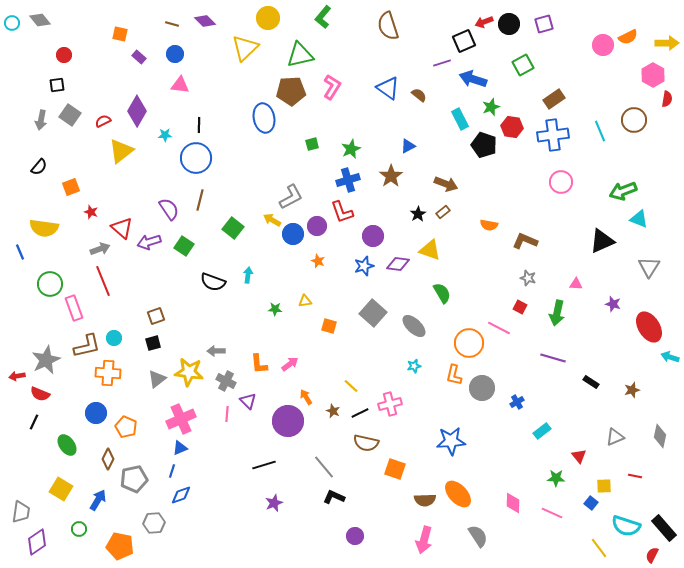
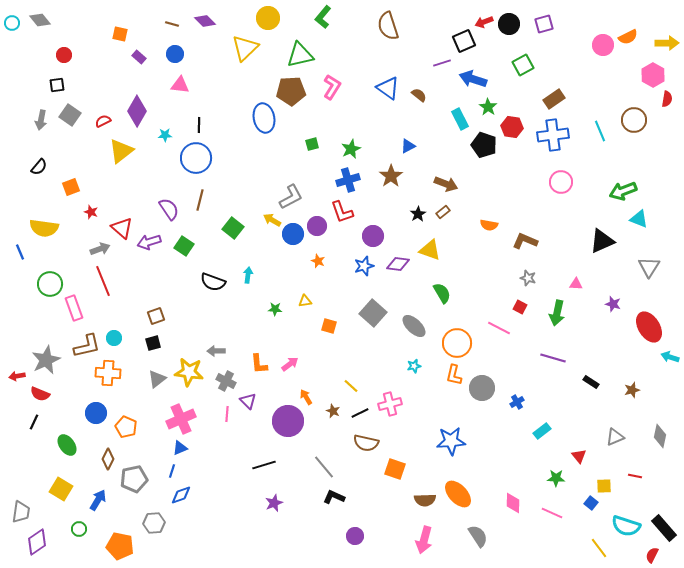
green star at (491, 107): moved 3 px left; rotated 18 degrees counterclockwise
orange circle at (469, 343): moved 12 px left
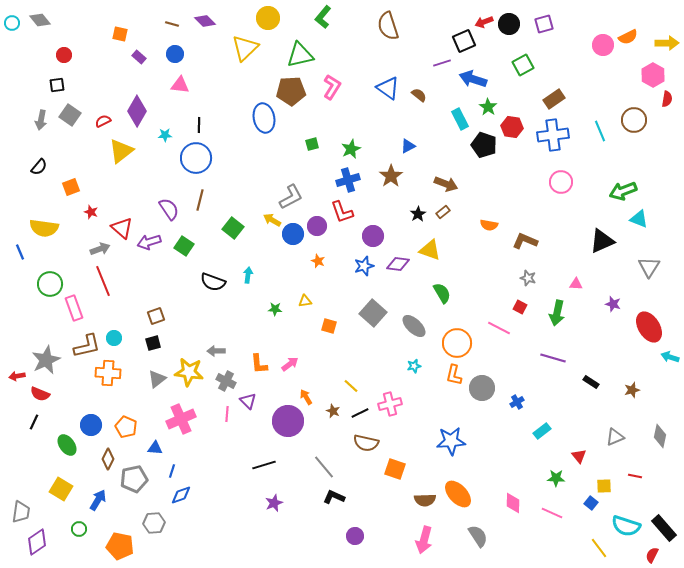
blue circle at (96, 413): moved 5 px left, 12 px down
blue triangle at (180, 448): moved 25 px left; rotated 28 degrees clockwise
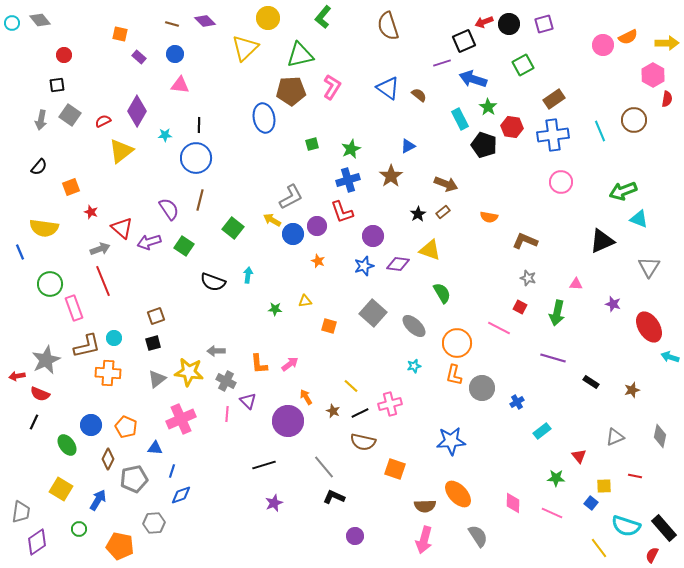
orange semicircle at (489, 225): moved 8 px up
brown semicircle at (366, 443): moved 3 px left, 1 px up
brown semicircle at (425, 500): moved 6 px down
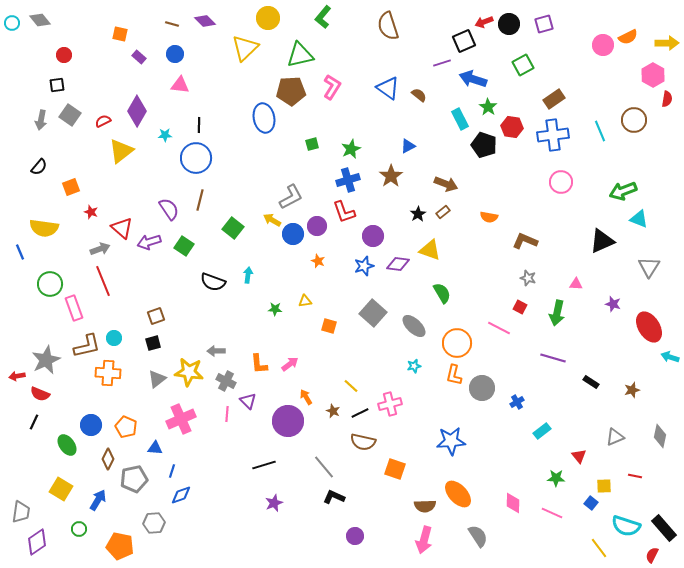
red L-shape at (342, 212): moved 2 px right
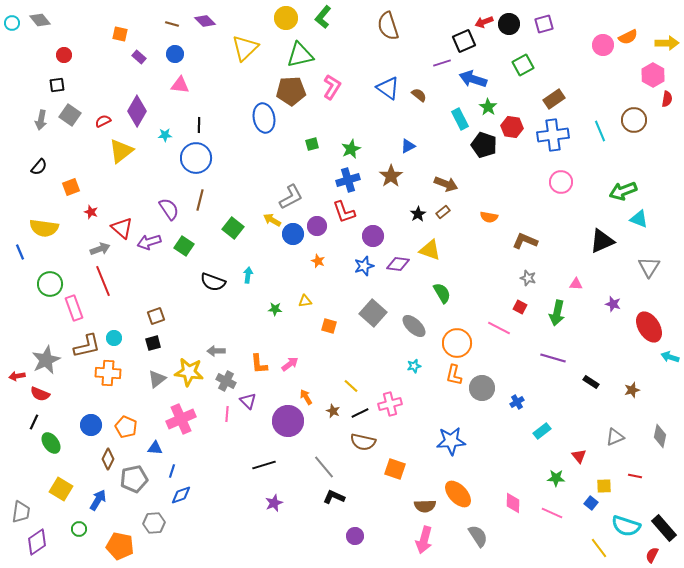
yellow circle at (268, 18): moved 18 px right
green ellipse at (67, 445): moved 16 px left, 2 px up
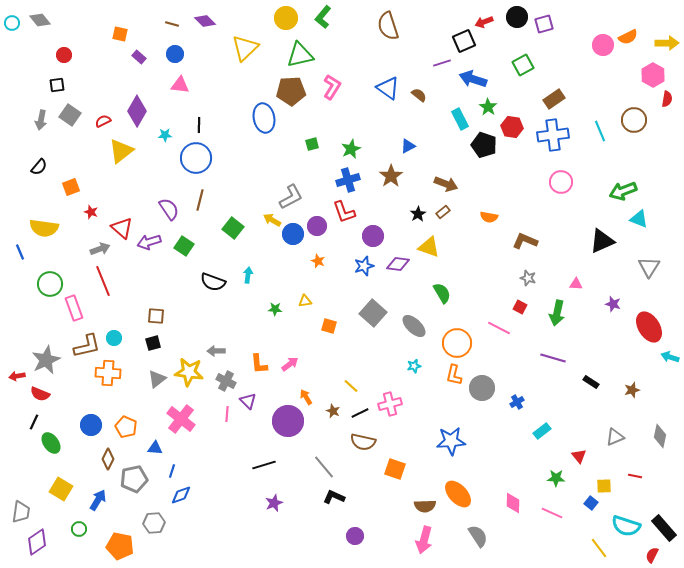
black circle at (509, 24): moved 8 px right, 7 px up
yellow triangle at (430, 250): moved 1 px left, 3 px up
brown square at (156, 316): rotated 24 degrees clockwise
pink cross at (181, 419): rotated 28 degrees counterclockwise
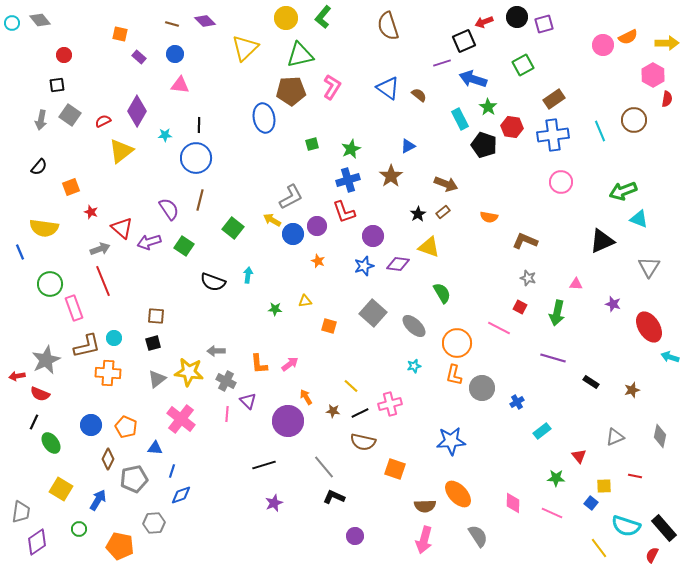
brown star at (333, 411): rotated 16 degrees counterclockwise
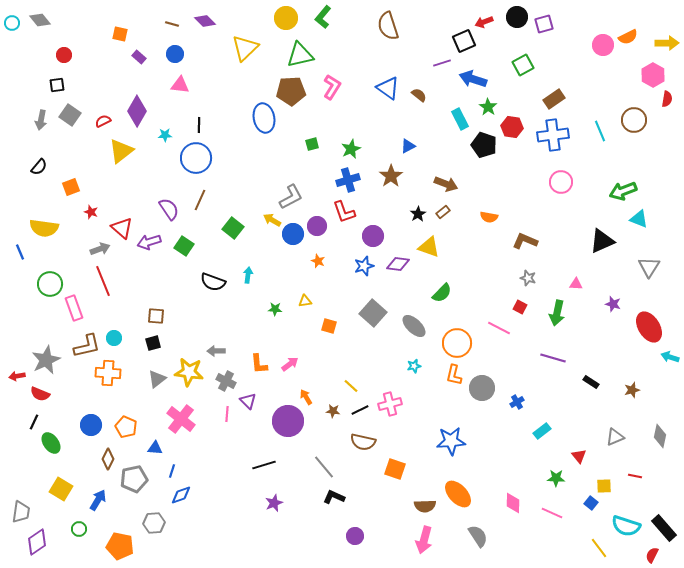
brown line at (200, 200): rotated 10 degrees clockwise
green semicircle at (442, 293): rotated 75 degrees clockwise
black line at (360, 413): moved 3 px up
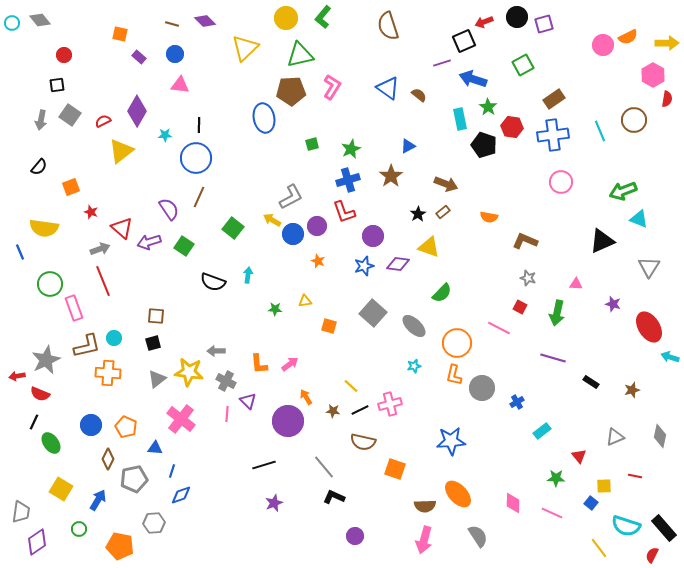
cyan rectangle at (460, 119): rotated 15 degrees clockwise
brown line at (200, 200): moved 1 px left, 3 px up
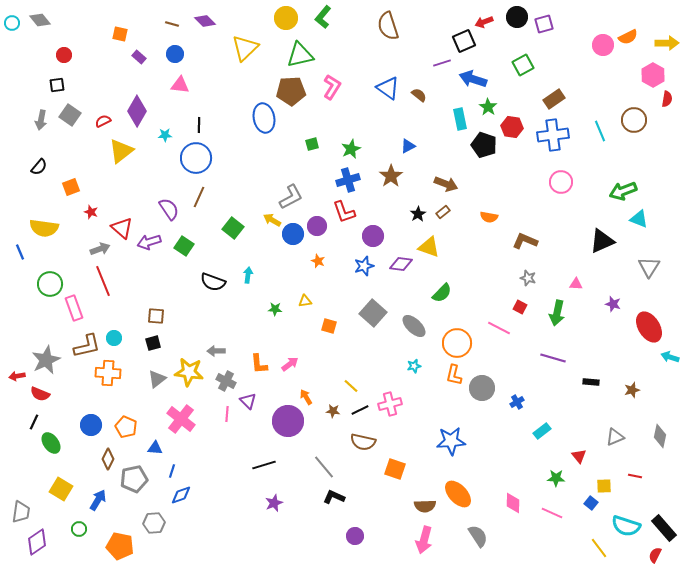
purple diamond at (398, 264): moved 3 px right
black rectangle at (591, 382): rotated 28 degrees counterclockwise
red semicircle at (652, 555): moved 3 px right
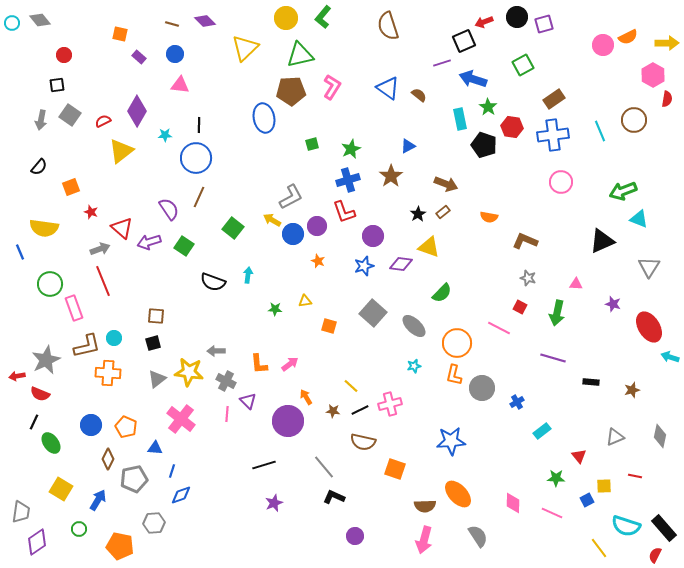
blue square at (591, 503): moved 4 px left, 3 px up; rotated 24 degrees clockwise
